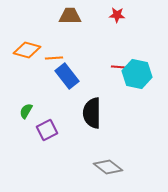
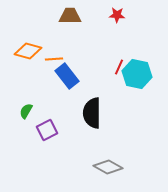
orange diamond: moved 1 px right, 1 px down
orange line: moved 1 px down
red line: rotated 70 degrees counterclockwise
gray diamond: rotated 8 degrees counterclockwise
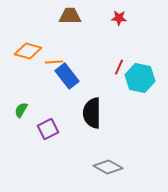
red star: moved 2 px right, 3 px down
orange line: moved 3 px down
cyan hexagon: moved 3 px right, 4 px down
green semicircle: moved 5 px left, 1 px up
purple square: moved 1 px right, 1 px up
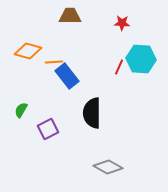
red star: moved 3 px right, 5 px down
cyan hexagon: moved 1 px right, 19 px up; rotated 8 degrees counterclockwise
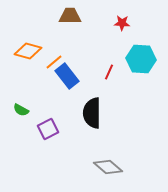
orange line: rotated 36 degrees counterclockwise
red line: moved 10 px left, 5 px down
green semicircle: rotated 91 degrees counterclockwise
gray diamond: rotated 12 degrees clockwise
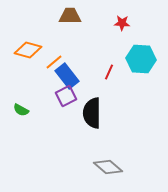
orange diamond: moved 1 px up
purple square: moved 18 px right, 33 px up
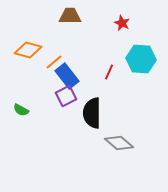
red star: rotated 21 degrees clockwise
gray diamond: moved 11 px right, 24 px up
